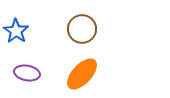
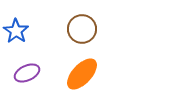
purple ellipse: rotated 35 degrees counterclockwise
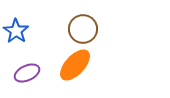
brown circle: moved 1 px right
orange ellipse: moved 7 px left, 9 px up
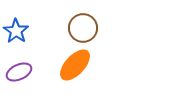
brown circle: moved 1 px up
purple ellipse: moved 8 px left, 1 px up
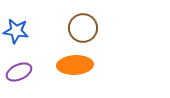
blue star: rotated 25 degrees counterclockwise
orange ellipse: rotated 44 degrees clockwise
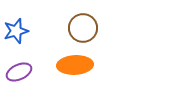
blue star: rotated 25 degrees counterclockwise
